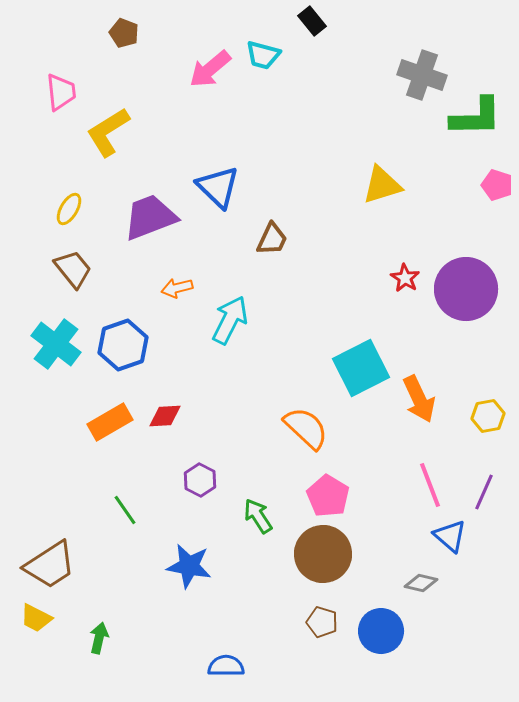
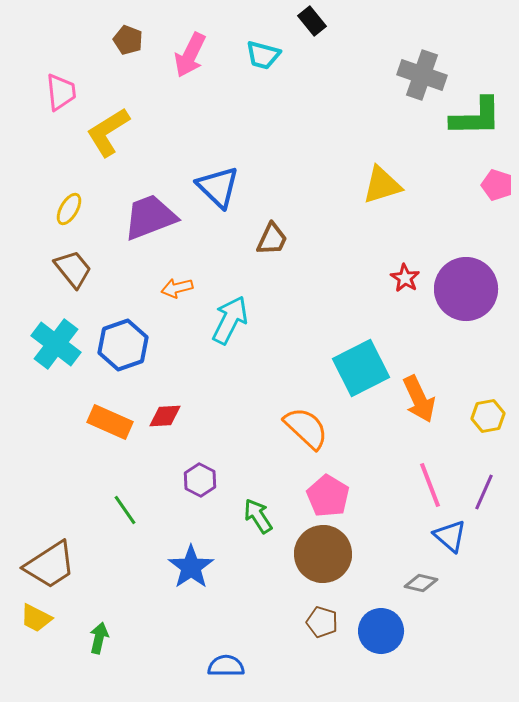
brown pentagon at (124, 33): moved 4 px right, 7 px down
pink arrow at (210, 69): moved 20 px left, 14 px up; rotated 24 degrees counterclockwise
orange rectangle at (110, 422): rotated 54 degrees clockwise
blue star at (189, 566): moved 2 px right, 1 px down; rotated 27 degrees clockwise
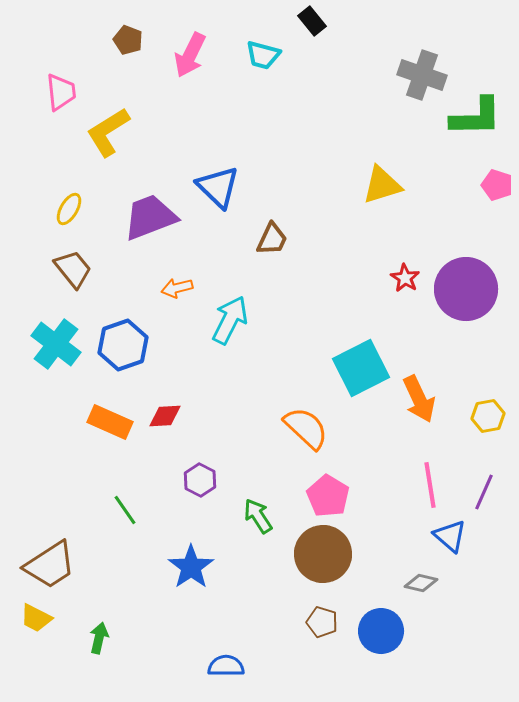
pink line at (430, 485): rotated 12 degrees clockwise
